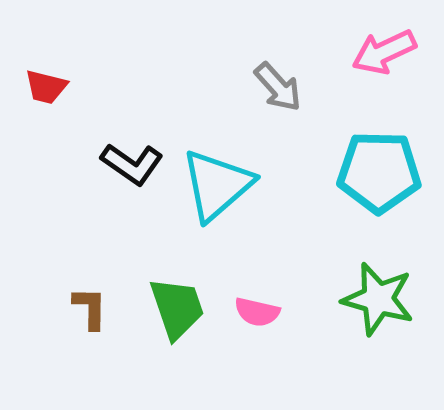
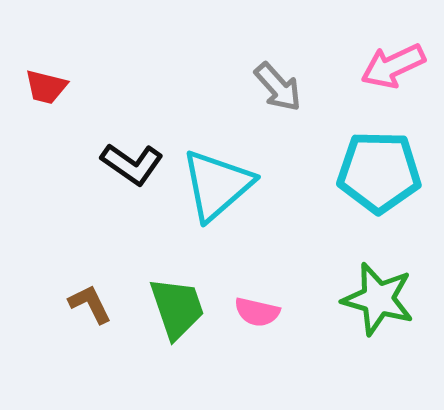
pink arrow: moved 9 px right, 14 px down
brown L-shape: moved 4 px up; rotated 27 degrees counterclockwise
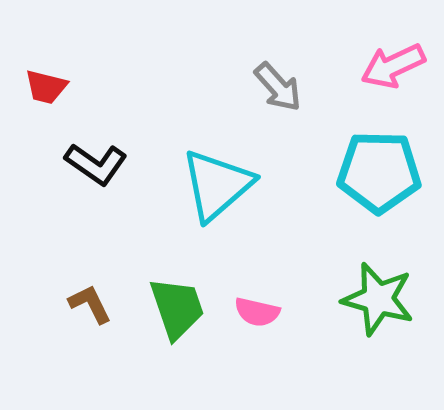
black L-shape: moved 36 px left
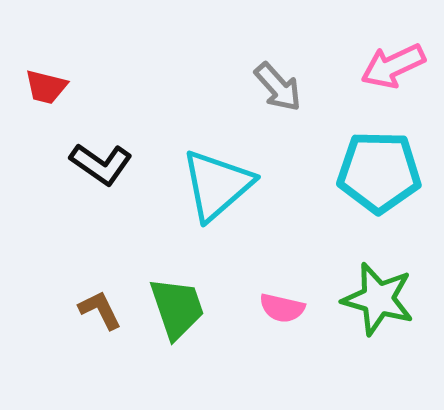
black L-shape: moved 5 px right
brown L-shape: moved 10 px right, 6 px down
pink semicircle: moved 25 px right, 4 px up
